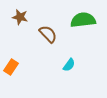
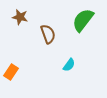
green semicircle: rotated 45 degrees counterclockwise
brown semicircle: rotated 24 degrees clockwise
orange rectangle: moved 5 px down
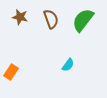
brown semicircle: moved 3 px right, 15 px up
cyan semicircle: moved 1 px left
